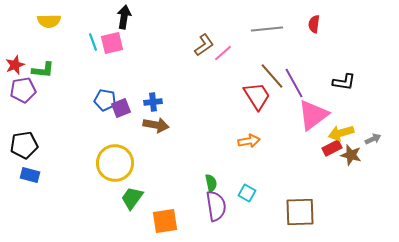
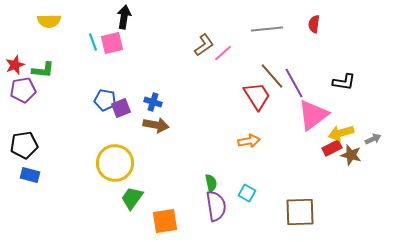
blue cross: rotated 24 degrees clockwise
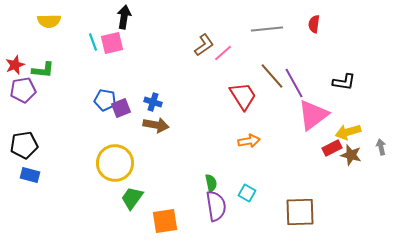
red trapezoid: moved 14 px left
yellow arrow: moved 7 px right, 1 px up
gray arrow: moved 8 px right, 8 px down; rotated 77 degrees counterclockwise
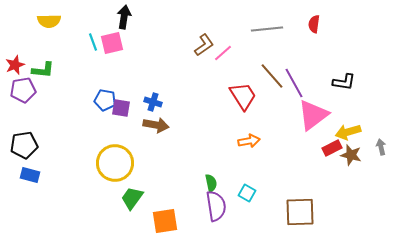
purple square: rotated 30 degrees clockwise
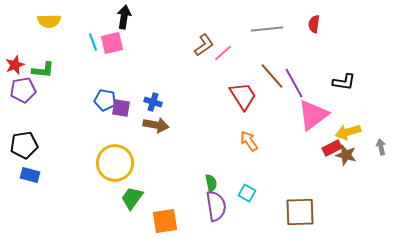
orange arrow: rotated 115 degrees counterclockwise
brown star: moved 5 px left
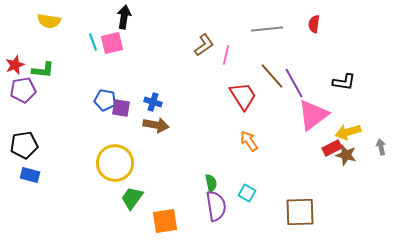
yellow semicircle: rotated 10 degrees clockwise
pink line: moved 3 px right, 2 px down; rotated 36 degrees counterclockwise
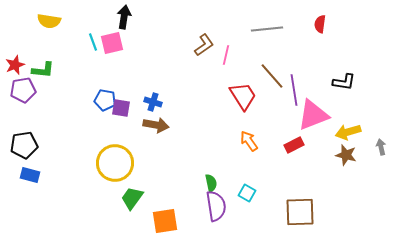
red semicircle: moved 6 px right
purple line: moved 7 px down; rotated 20 degrees clockwise
pink triangle: rotated 16 degrees clockwise
red rectangle: moved 38 px left, 3 px up
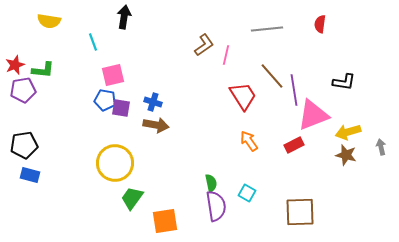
pink square: moved 1 px right, 32 px down
